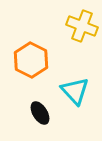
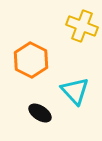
black ellipse: rotated 25 degrees counterclockwise
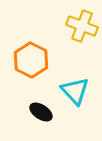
black ellipse: moved 1 px right, 1 px up
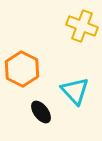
orange hexagon: moved 9 px left, 9 px down
black ellipse: rotated 20 degrees clockwise
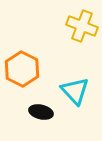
black ellipse: rotated 40 degrees counterclockwise
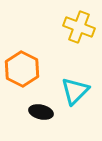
yellow cross: moved 3 px left, 1 px down
cyan triangle: rotated 28 degrees clockwise
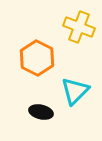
orange hexagon: moved 15 px right, 11 px up
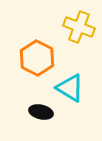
cyan triangle: moved 5 px left, 3 px up; rotated 44 degrees counterclockwise
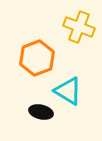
orange hexagon: rotated 12 degrees clockwise
cyan triangle: moved 2 px left, 3 px down
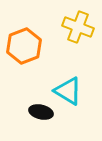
yellow cross: moved 1 px left
orange hexagon: moved 13 px left, 12 px up
